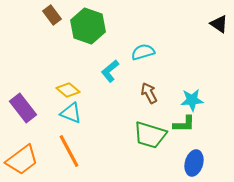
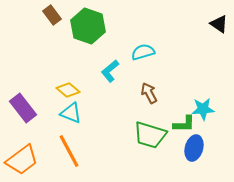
cyan star: moved 11 px right, 9 px down
blue ellipse: moved 15 px up
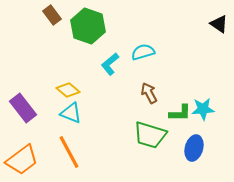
cyan L-shape: moved 7 px up
green L-shape: moved 4 px left, 11 px up
orange line: moved 1 px down
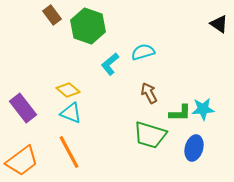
orange trapezoid: moved 1 px down
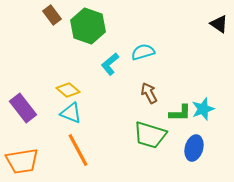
cyan star: rotated 15 degrees counterclockwise
orange line: moved 9 px right, 2 px up
orange trapezoid: rotated 28 degrees clockwise
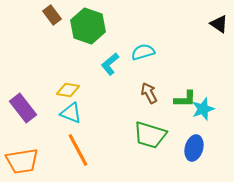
yellow diamond: rotated 30 degrees counterclockwise
green L-shape: moved 5 px right, 14 px up
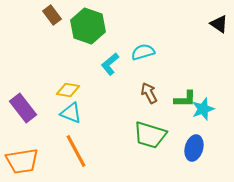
orange line: moved 2 px left, 1 px down
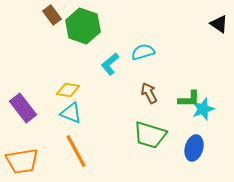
green hexagon: moved 5 px left
green L-shape: moved 4 px right
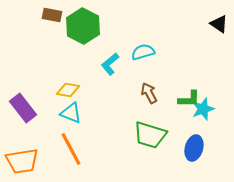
brown rectangle: rotated 42 degrees counterclockwise
green hexagon: rotated 8 degrees clockwise
orange line: moved 5 px left, 2 px up
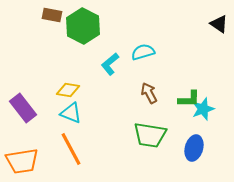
green trapezoid: rotated 8 degrees counterclockwise
